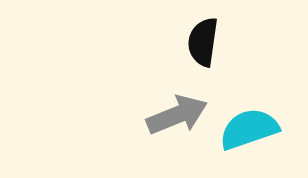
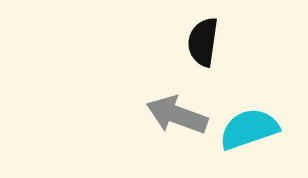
gray arrow: rotated 138 degrees counterclockwise
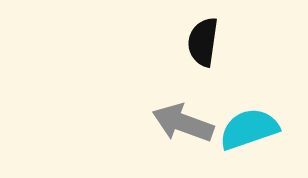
gray arrow: moved 6 px right, 8 px down
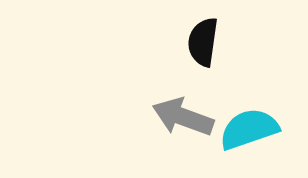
gray arrow: moved 6 px up
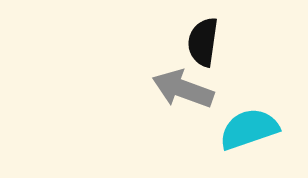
gray arrow: moved 28 px up
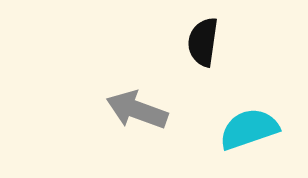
gray arrow: moved 46 px left, 21 px down
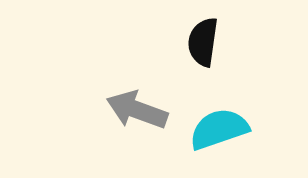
cyan semicircle: moved 30 px left
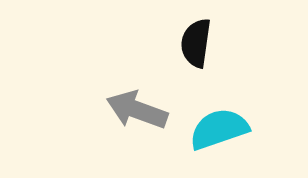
black semicircle: moved 7 px left, 1 px down
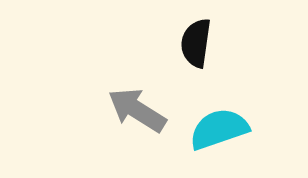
gray arrow: rotated 12 degrees clockwise
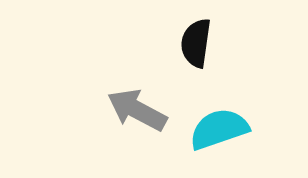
gray arrow: rotated 4 degrees counterclockwise
